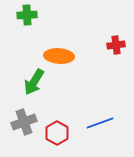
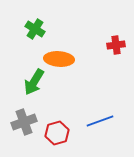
green cross: moved 8 px right, 14 px down; rotated 36 degrees clockwise
orange ellipse: moved 3 px down
blue line: moved 2 px up
red hexagon: rotated 15 degrees clockwise
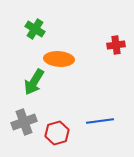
blue line: rotated 12 degrees clockwise
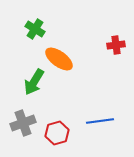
orange ellipse: rotated 32 degrees clockwise
gray cross: moved 1 px left, 1 px down
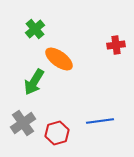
green cross: rotated 18 degrees clockwise
gray cross: rotated 15 degrees counterclockwise
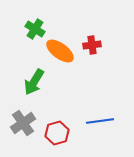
green cross: rotated 18 degrees counterclockwise
red cross: moved 24 px left
orange ellipse: moved 1 px right, 8 px up
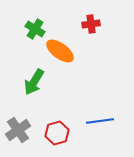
red cross: moved 1 px left, 21 px up
gray cross: moved 5 px left, 7 px down
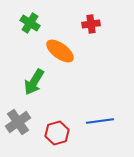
green cross: moved 5 px left, 6 px up
gray cross: moved 8 px up
